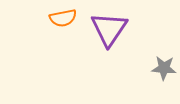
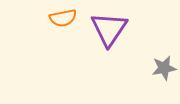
gray star: rotated 15 degrees counterclockwise
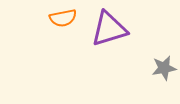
purple triangle: rotated 39 degrees clockwise
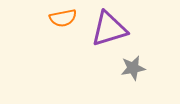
gray star: moved 31 px left
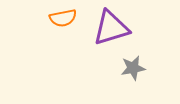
purple triangle: moved 2 px right, 1 px up
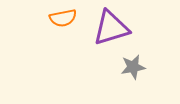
gray star: moved 1 px up
